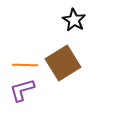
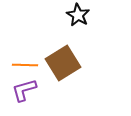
black star: moved 4 px right, 5 px up
purple L-shape: moved 2 px right
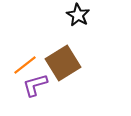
orange line: rotated 40 degrees counterclockwise
purple L-shape: moved 11 px right, 5 px up
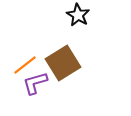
purple L-shape: moved 2 px up
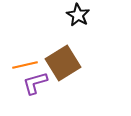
orange line: rotated 25 degrees clockwise
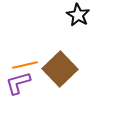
brown square: moved 3 px left, 6 px down; rotated 12 degrees counterclockwise
purple L-shape: moved 17 px left
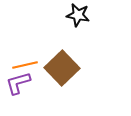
black star: rotated 20 degrees counterclockwise
brown square: moved 2 px right, 1 px up
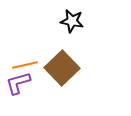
black star: moved 6 px left, 6 px down
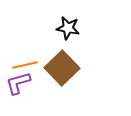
black star: moved 4 px left, 7 px down
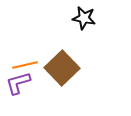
black star: moved 16 px right, 10 px up
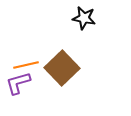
orange line: moved 1 px right
